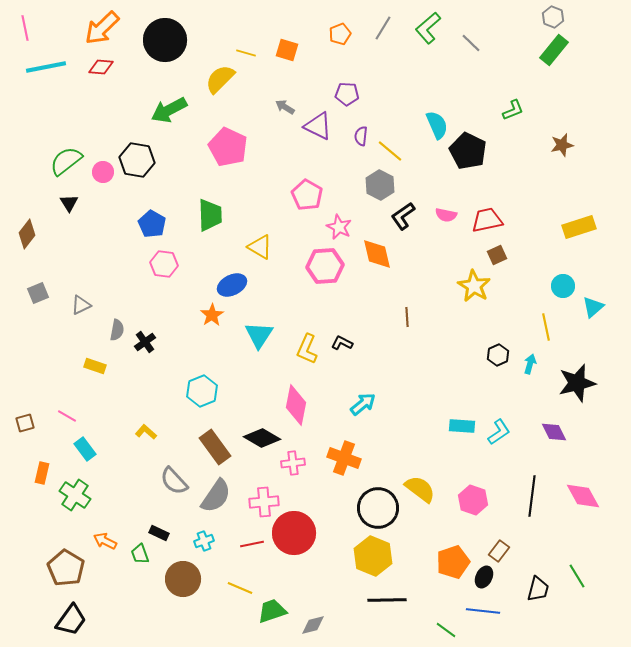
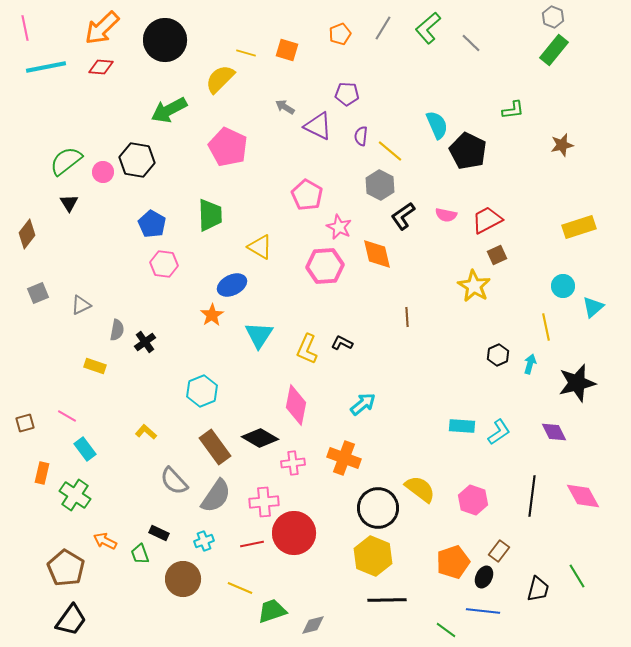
green L-shape at (513, 110): rotated 15 degrees clockwise
red trapezoid at (487, 220): rotated 16 degrees counterclockwise
black diamond at (262, 438): moved 2 px left
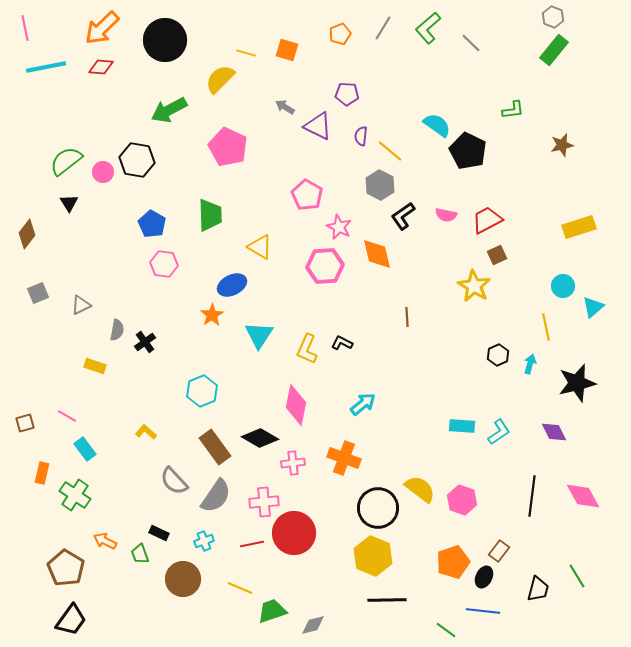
cyan semicircle at (437, 125): rotated 32 degrees counterclockwise
pink hexagon at (473, 500): moved 11 px left
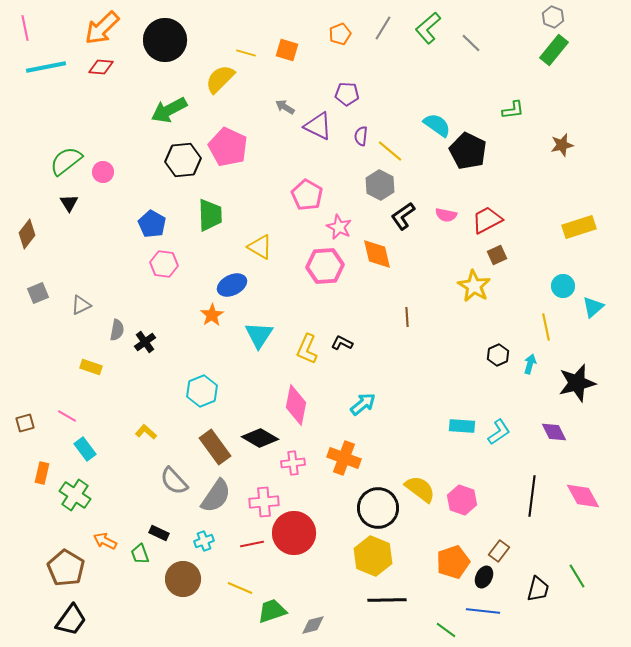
black hexagon at (137, 160): moved 46 px right; rotated 16 degrees counterclockwise
yellow rectangle at (95, 366): moved 4 px left, 1 px down
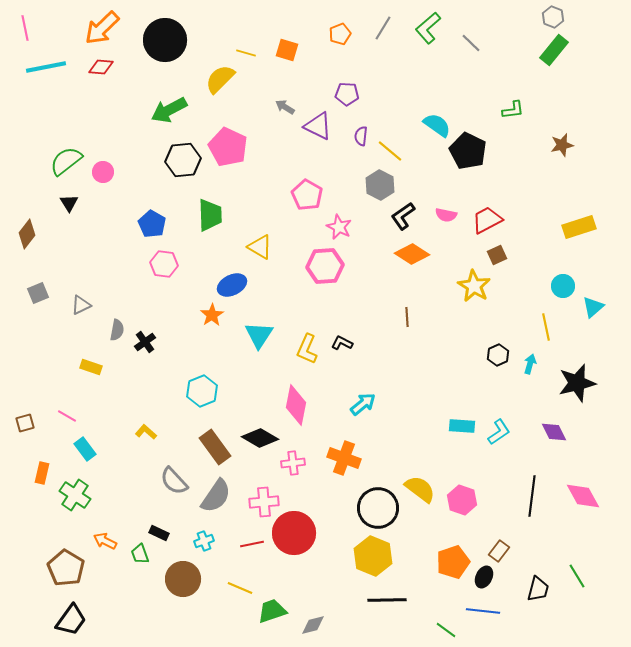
orange diamond at (377, 254): moved 35 px right; rotated 44 degrees counterclockwise
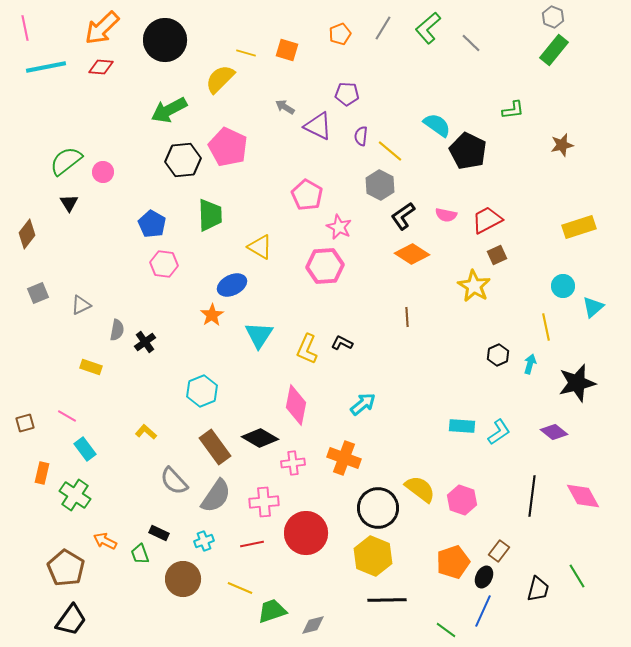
purple diamond at (554, 432): rotated 24 degrees counterclockwise
red circle at (294, 533): moved 12 px right
blue line at (483, 611): rotated 72 degrees counterclockwise
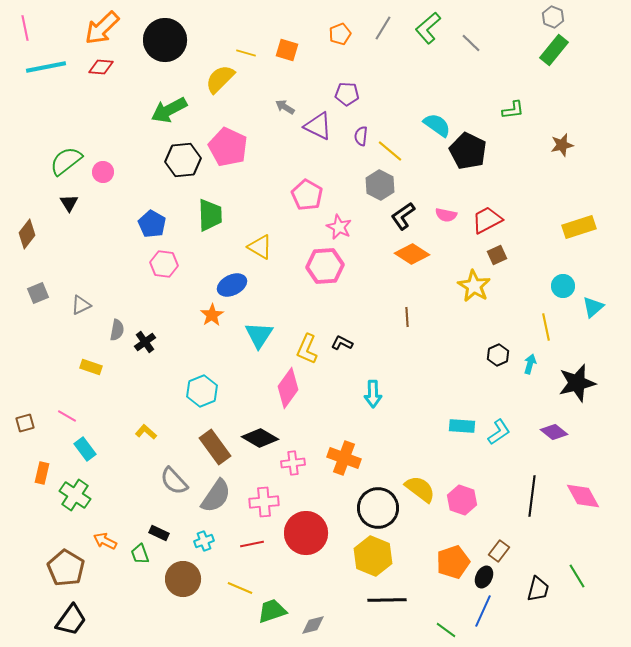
cyan arrow at (363, 404): moved 10 px right, 10 px up; rotated 128 degrees clockwise
pink diamond at (296, 405): moved 8 px left, 17 px up; rotated 24 degrees clockwise
